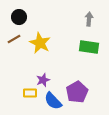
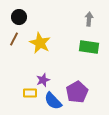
brown line: rotated 32 degrees counterclockwise
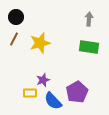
black circle: moved 3 px left
yellow star: rotated 30 degrees clockwise
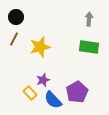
yellow star: moved 4 px down
yellow rectangle: rotated 48 degrees clockwise
blue semicircle: moved 1 px up
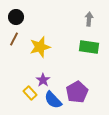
purple star: rotated 16 degrees counterclockwise
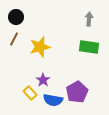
blue semicircle: rotated 36 degrees counterclockwise
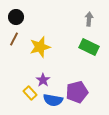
green rectangle: rotated 18 degrees clockwise
purple pentagon: rotated 15 degrees clockwise
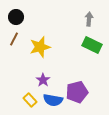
green rectangle: moved 3 px right, 2 px up
yellow rectangle: moved 7 px down
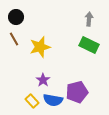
brown line: rotated 56 degrees counterclockwise
green rectangle: moved 3 px left
yellow rectangle: moved 2 px right, 1 px down
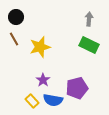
purple pentagon: moved 4 px up
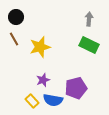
purple star: rotated 16 degrees clockwise
purple pentagon: moved 1 px left
